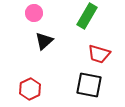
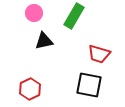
green rectangle: moved 13 px left
black triangle: rotated 30 degrees clockwise
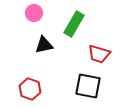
green rectangle: moved 8 px down
black triangle: moved 4 px down
black square: moved 1 px left, 1 px down
red hexagon: rotated 15 degrees counterclockwise
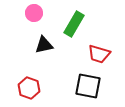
red hexagon: moved 1 px left, 1 px up
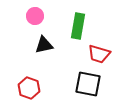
pink circle: moved 1 px right, 3 px down
green rectangle: moved 4 px right, 2 px down; rotated 20 degrees counterclockwise
black square: moved 2 px up
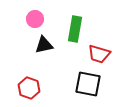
pink circle: moved 3 px down
green rectangle: moved 3 px left, 3 px down
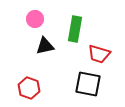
black triangle: moved 1 px right, 1 px down
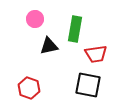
black triangle: moved 4 px right
red trapezoid: moved 3 px left; rotated 25 degrees counterclockwise
black square: moved 1 px down
